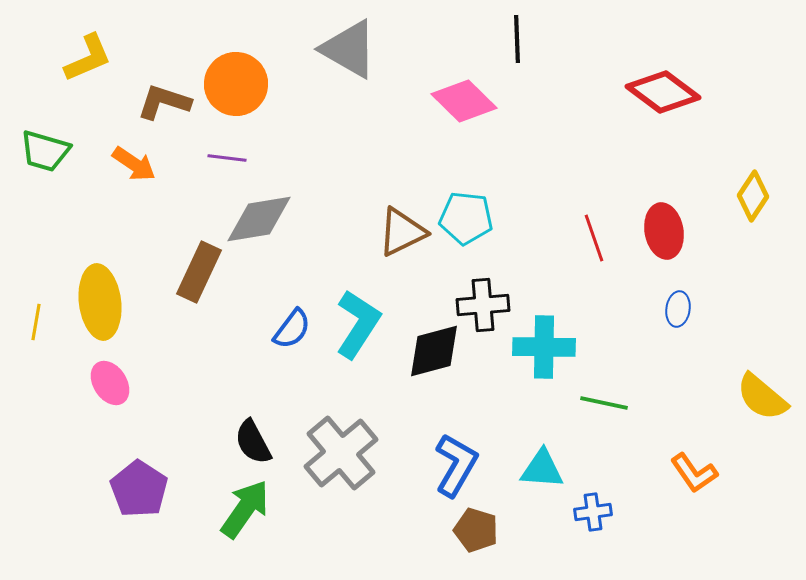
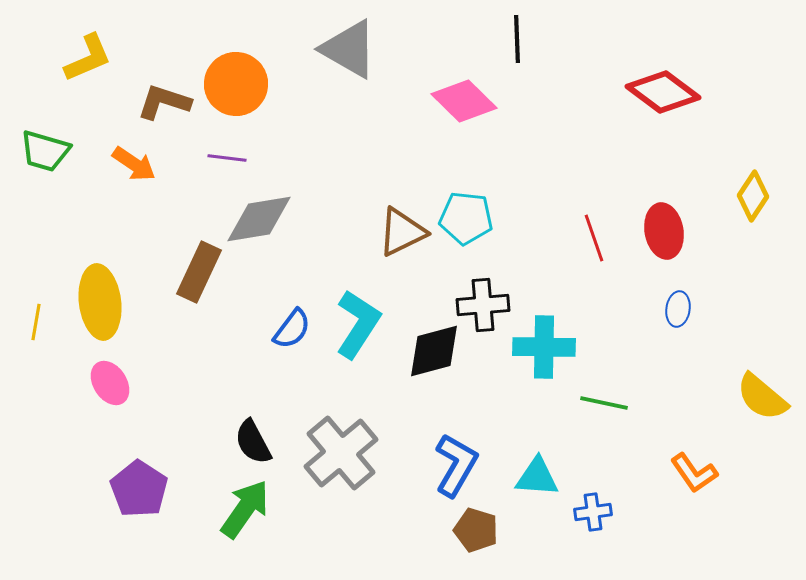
cyan triangle: moved 5 px left, 8 px down
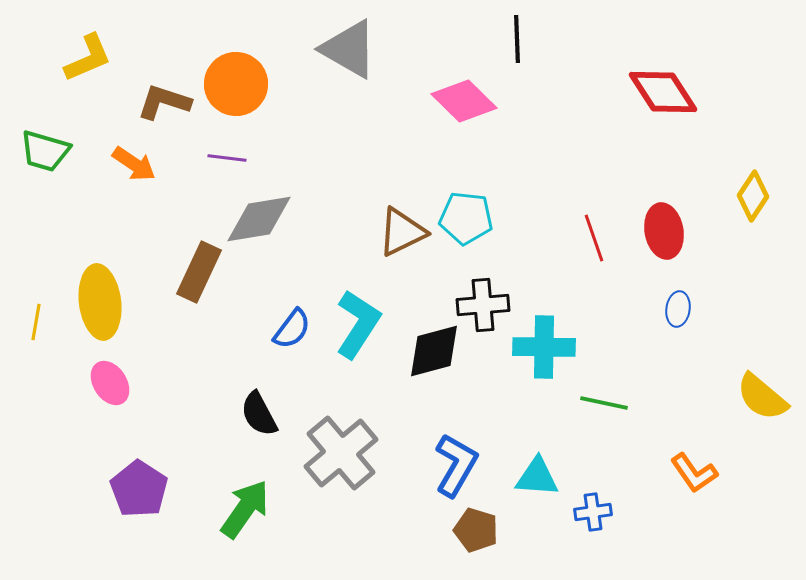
red diamond: rotated 20 degrees clockwise
black semicircle: moved 6 px right, 28 px up
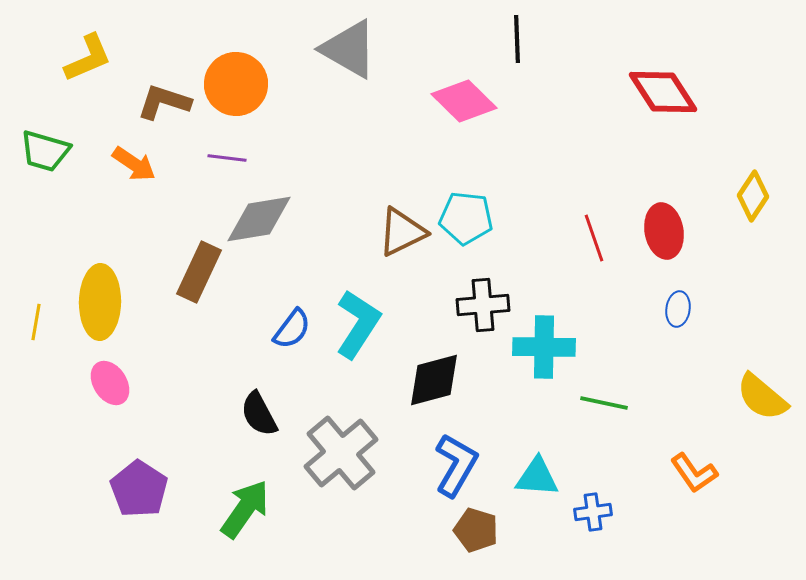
yellow ellipse: rotated 8 degrees clockwise
black diamond: moved 29 px down
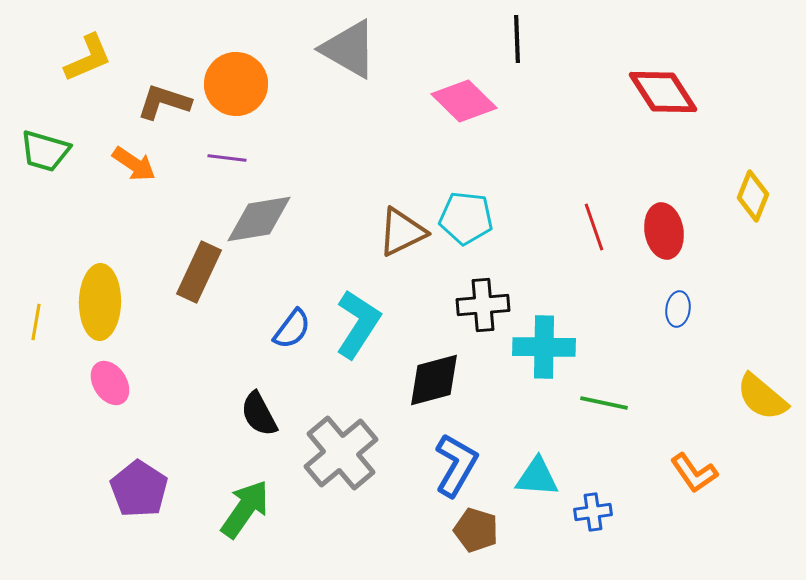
yellow diamond: rotated 12 degrees counterclockwise
red line: moved 11 px up
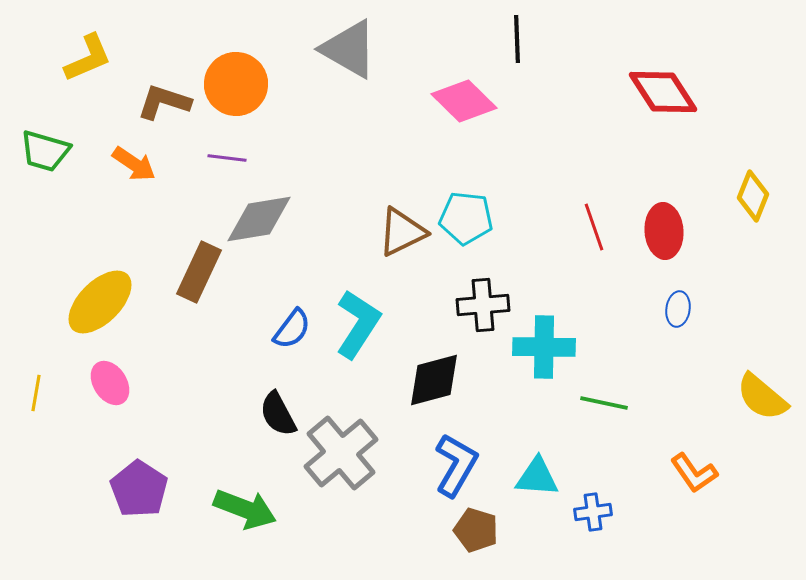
red ellipse: rotated 6 degrees clockwise
yellow ellipse: rotated 44 degrees clockwise
yellow line: moved 71 px down
black semicircle: moved 19 px right
green arrow: rotated 76 degrees clockwise
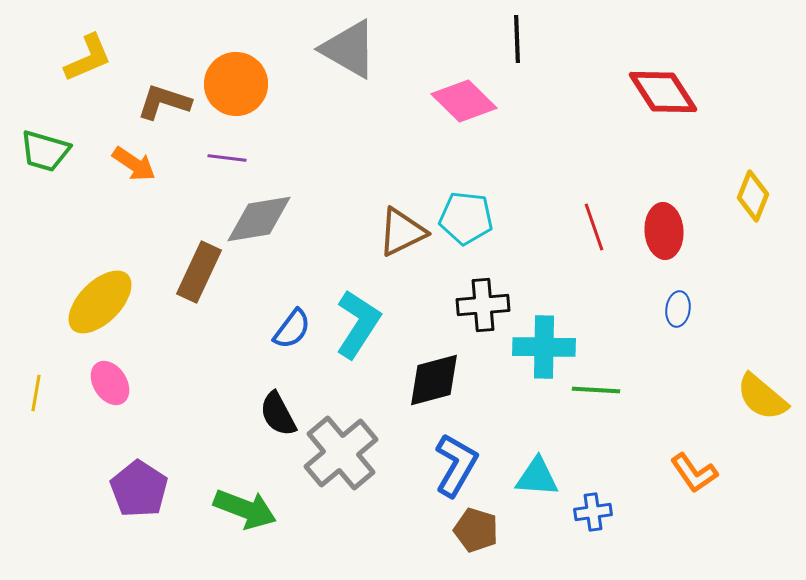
green line: moved 8 px left, 13 px up; rotated 9 degrees counterclockwise
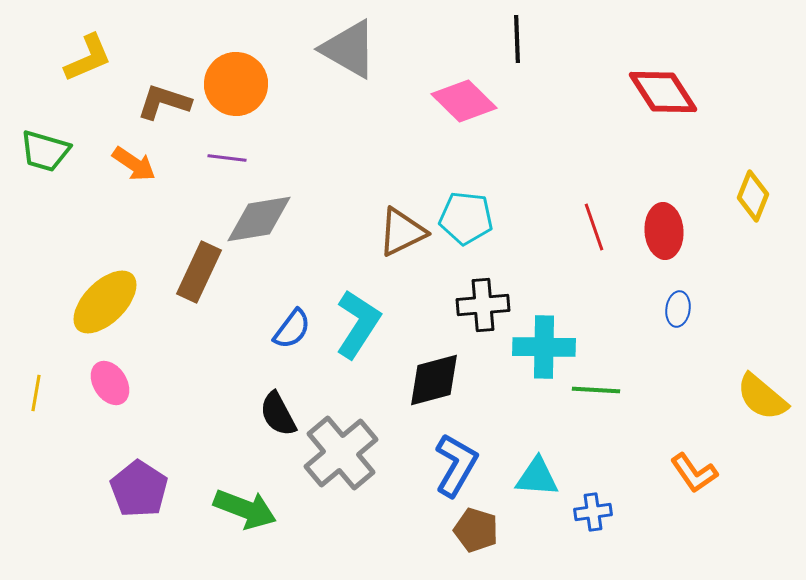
yellow ellipse: moved 5 px right
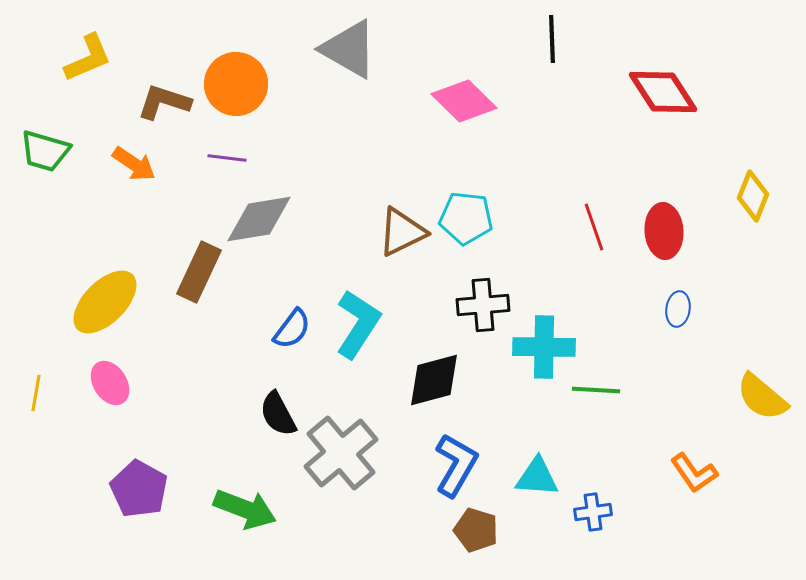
black line: moved 35 px right
purple pentagon: rotated 4 degrees counterclockwise
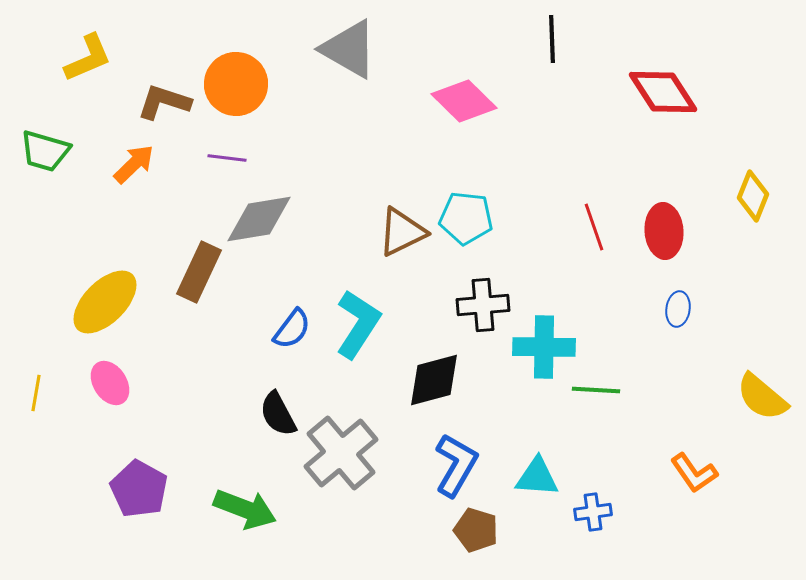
orange arrow: rotated 78 degrees counterclockwise
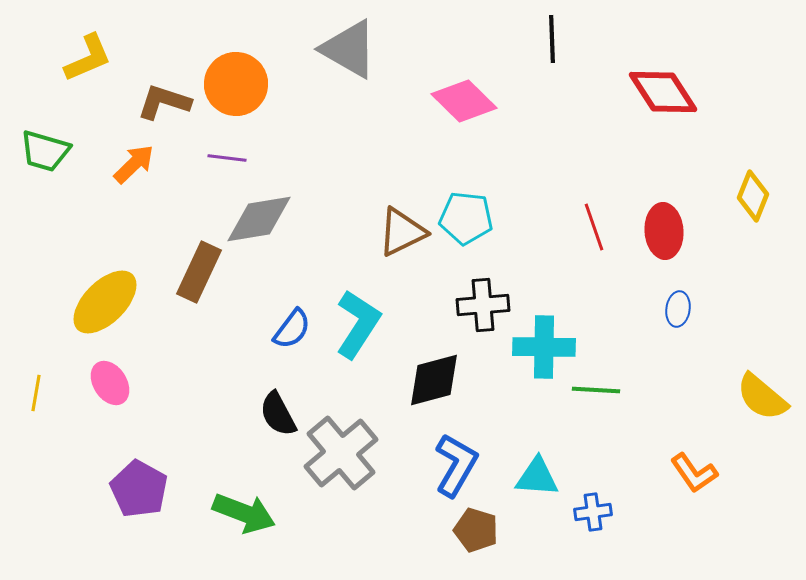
green arrow: moved 1 px left, 4 px down
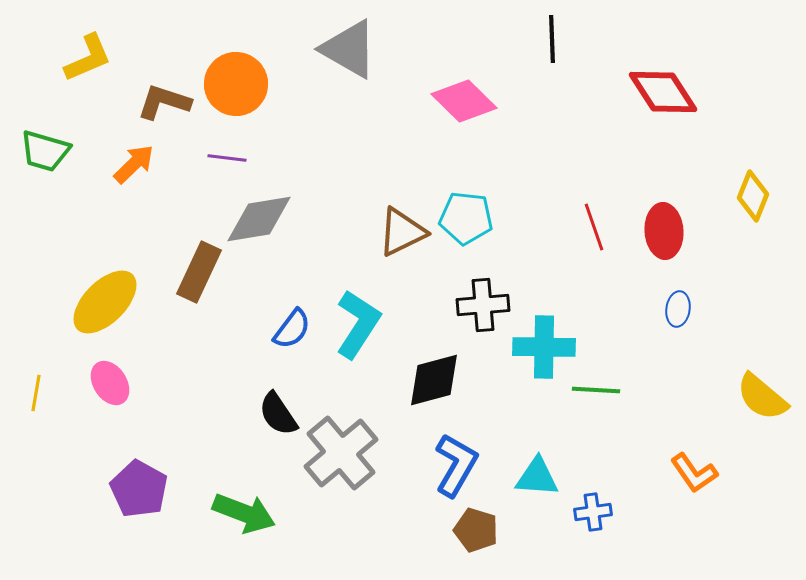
black semicircle: rotated 6 degrees counterclockwise
